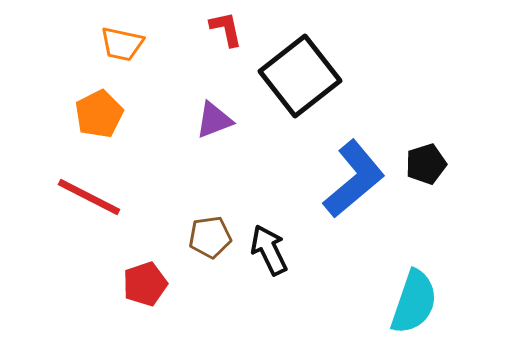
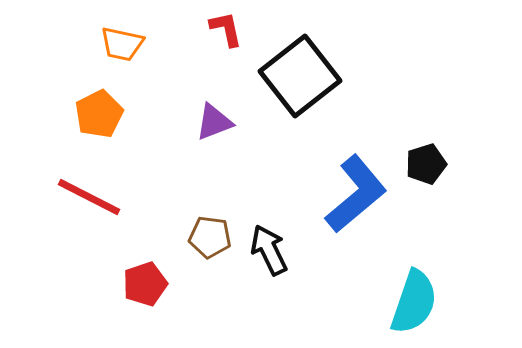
purple triangle: moved 2 px down
blue L-shape: moved 2 px right, 15 px down
brown pentagon: rotated 15 degrees clockwise
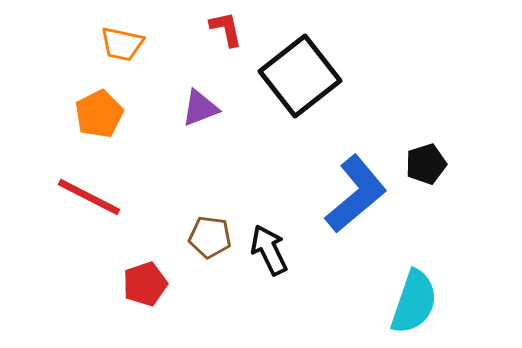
purple triangle: moved 14 px left, 14 px up
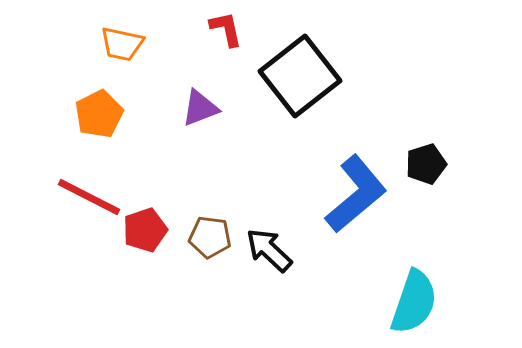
black arrow: rotated 21 degrees counterclockwise
red pentagon: moved 54 px up
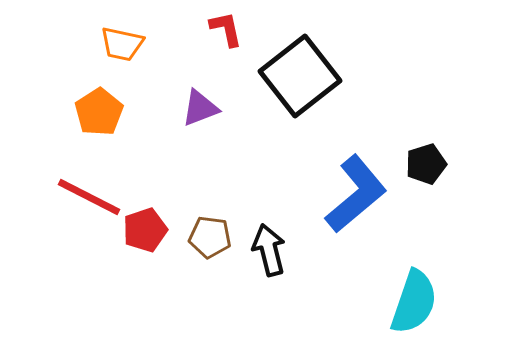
orange pentagon: moved 2 px up; rotated 6 degrees counterclockwise
black arrow: rotated 33 degrees clockwise
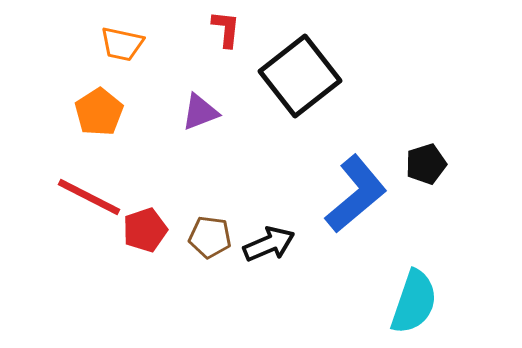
red L-shape: rotated 18 degrees clockwise
purple triangle: moved 4 px down
black arrow: moved 6 px up; rotated 81 degrees clockwise
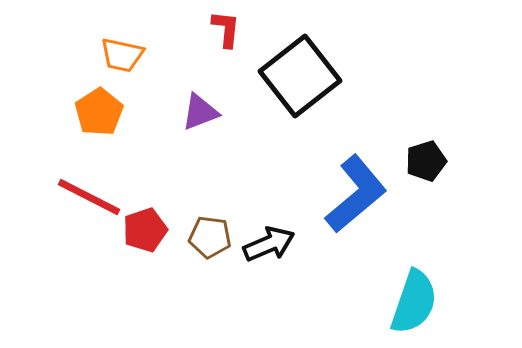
orange trapezoid: moved 11 px down
black pentagon: moved 3 px up
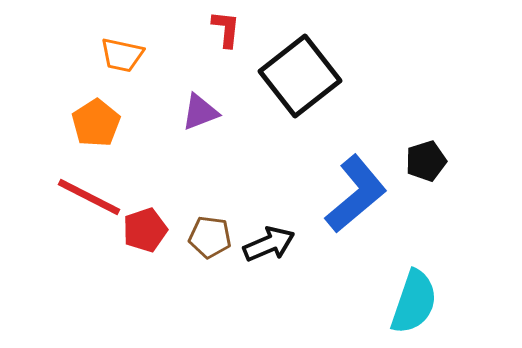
orange pentagon: moved 3 px left, 11 px down
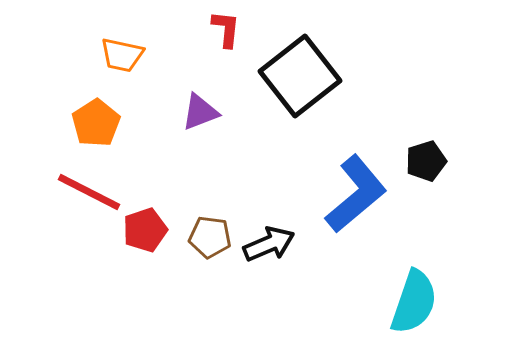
red line: moved 5 px up
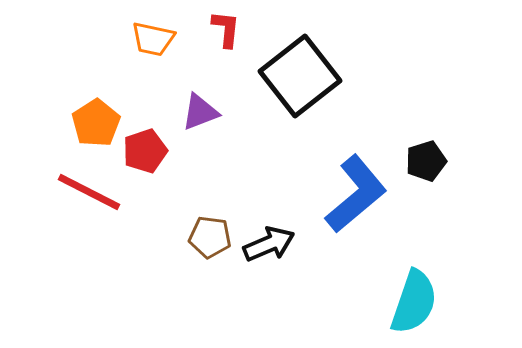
orange trapezoid: moved 31 px right, 16 px up
red pentagon: moved 79 px up
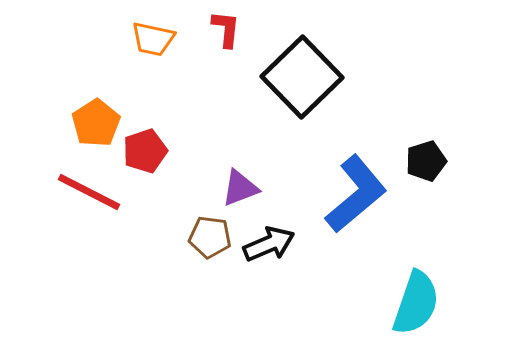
black square: moved 2 px right, 1 px down; rotated 6 degrees counterclockwise
purple triangle: moved 40 px right, 76 px down
cyan semicircle: moved 2 px right, 1 px down
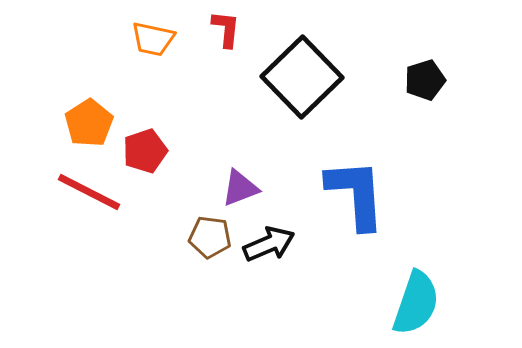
orange pentagon: moved 7 px left
black pentagon: moved 1 px left, 81 px up
blue L-shape: rotated 54 degrees counterclockwise
